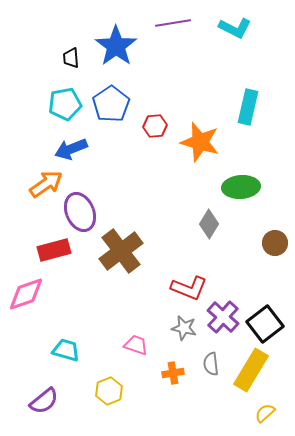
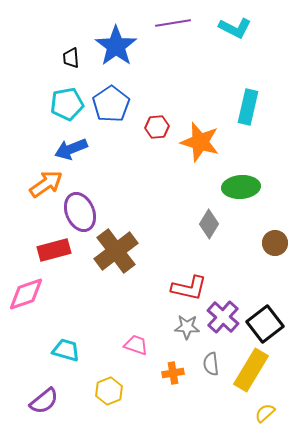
cyan pentagon: moved 2 px right
red hexagon: moved 2 px right, 1 px down
brown cross: moved 5 px left
red L-shape: rotated 9 degrees counterclockwise
gray star: moved 3 px right, 1 px up; rotated 10 degrees counterclockwise
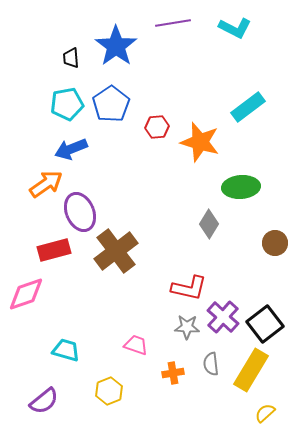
cyan rectangle: rotated 40 degrees clockwise
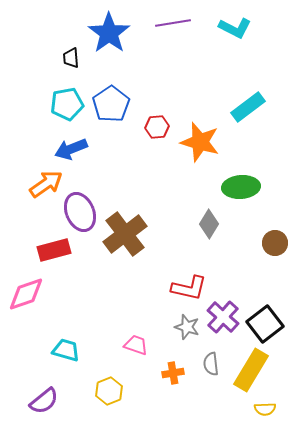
blue star: moved 7 px left, 13 px up
brown cross: moved 9 px right, 17 px up
gray star: rotated 15 degrees clockwise
yellow semicircle: moved 4 px up; rotated 140 degrees counterclockwise
